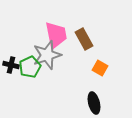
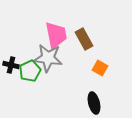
gray star: moved 1 px right, 3 px down; rotated 24 degrees clockwise
green pentagon: moved 4 px down
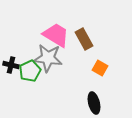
pink trapezoid: rotated 48 degrees counterclockwise
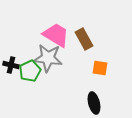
orange square: rotated 21 degrees counterclockwise
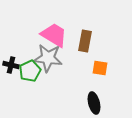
pink trapezoid: moved 2 px left
brown rectangle: moved 1 px right, 2 px down; rotated 40 degrees clockwise
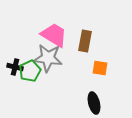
black cross: moved 4 px right, 2 px down
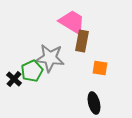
pink trapezoid: moved 18 px right, 13 px up
brown rectangle: moved 3 px left
gray star: moved 2 px right
black cross: moved 1 px left, 12 px down; rotated 28 degrees clockwise
green pentagon: moved 2 px right
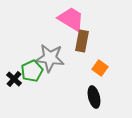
pink trapezoid: moved 1 px left, 3 px up
orange square: rotated 28 degrees clockwise
black ellipse: moved 6 px up
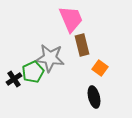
pink trapezoid: rotated 36 degrees clockwise
brown rectangle: moved 4 px down; rotated 25 degrees counterclockwise
green pentagon: moved 1 px right, 1 px down
black cross: rotated 14 degrees clockwise
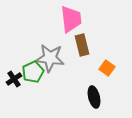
pink trapezoid: rotated 16 degrees clockwise
orange square: moved 7 px right
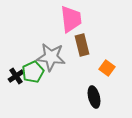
gray star: moved 1 px right, 1 px up
black cross: moved 2 px right, 3 px up
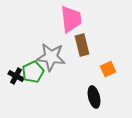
orange square: moved 1 px right, 1 px down; rotated 28 degrees clockwise
black cross: rotated 28 degrees counterclockwise
